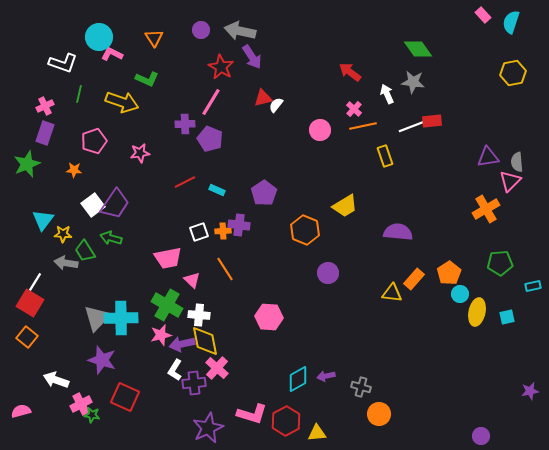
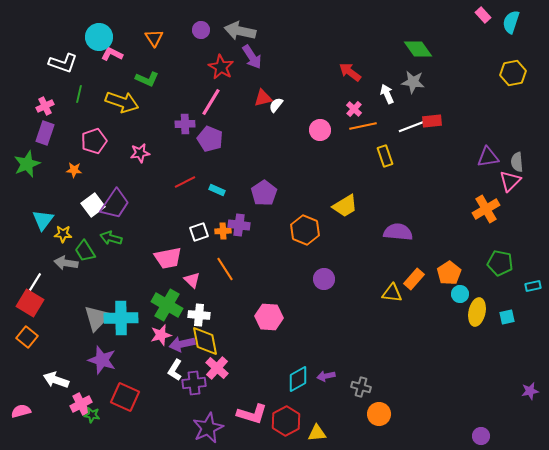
green pentagon at (500, 263): rotated 15 degrees clockwise
purple circle at (328, 273): moved 4 px left, 6 px down
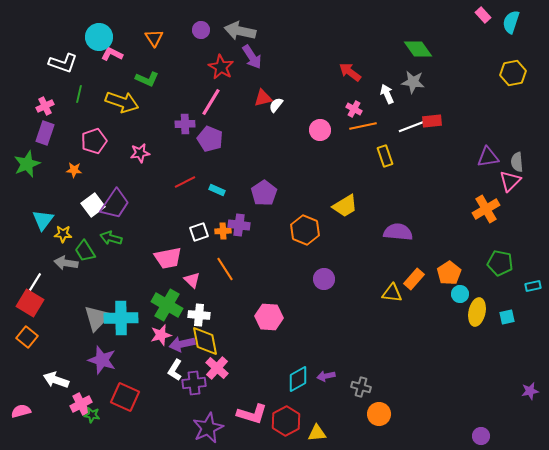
pink cross at (354, 109): rotated 14 degrees counterclockwise
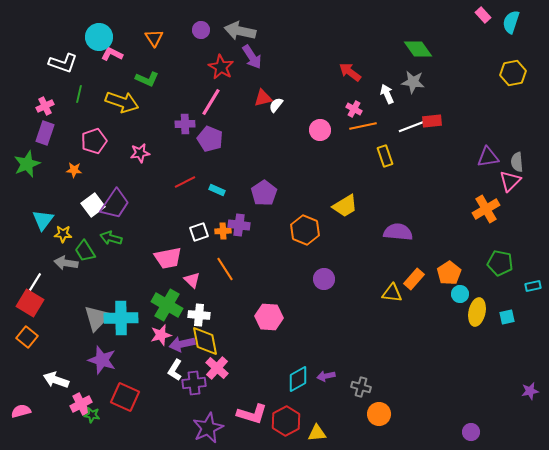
purple circle at (481, 436): moved 10 px left, 4 px up
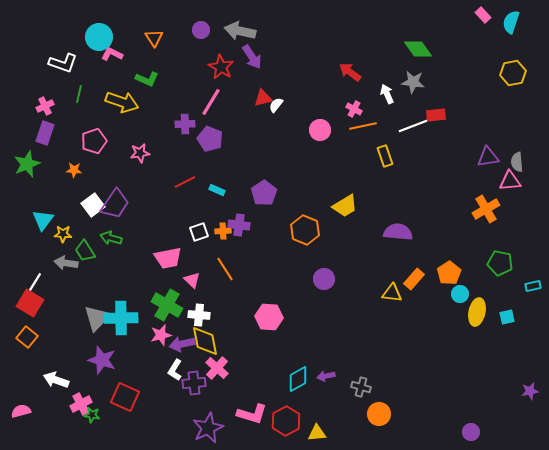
red rectangle at (432, 121): moved 4 px right, 6 px up
pink triangle at (510, 181): rotated 40 degrees clockwise
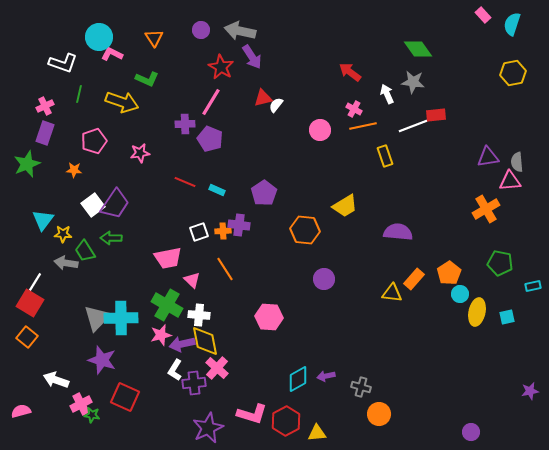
cyan semicircle at (511, 22): moved 1 px right, 2 px down
red line at (185, 182): rotated 50 degrees clockwise
orange hexagon at (305, 230): rotated 16 degrees counterclockwise
green arrow at (111, 238): rotated 15 degrees counterclockwise
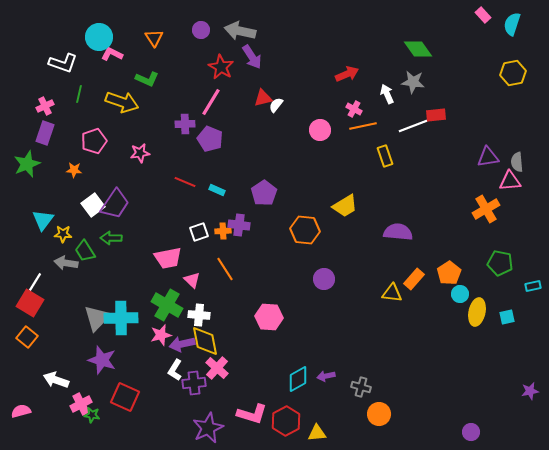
red arrow at (350, 72): moved 3 px left, 2 px down; rotated 120 degrees clockwise
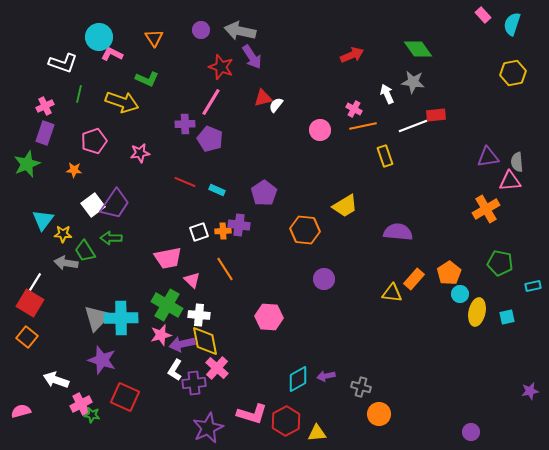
red star at (221, 67): rotated 10 degrees counterclockwise
red arrow at (347, 74): moved 5 px right, 19 px up
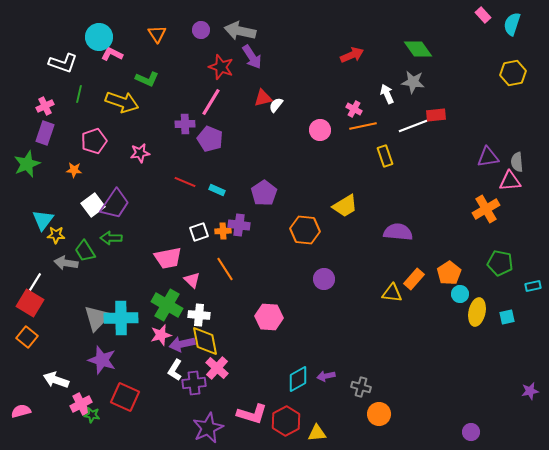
orange triangle at (154, 38): moved 3 px right, 4 px up
yellow star at (63, 234): moved 7 px left, 1 px down
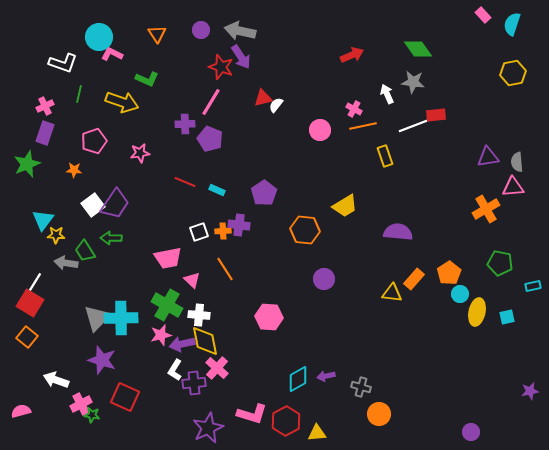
purple arrow at (252, 57): moved 11 px left
pink triangle at (510, 181): moved 3 px right, 6 px down
